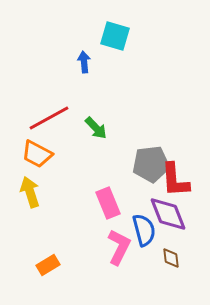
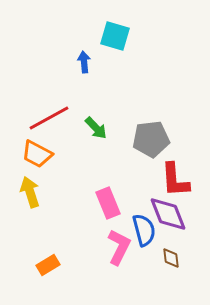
gray pentagon: moved 25 px up
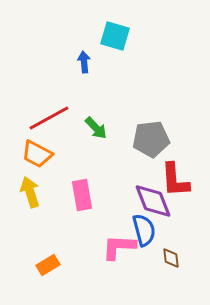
pink rectangle: moved 26 px left, 8 px up; rotated 12 degrees clockwise
purple diamond: moved 15 px left, 13 px up
pink L-shape: rotated 114 degrees counterclockwise
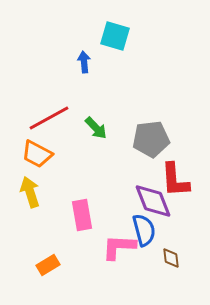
pink rectangle: moved 20 px down
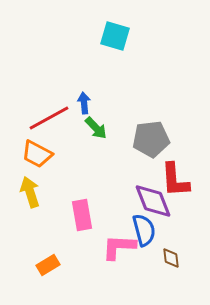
blue arrow: moved 41 px down
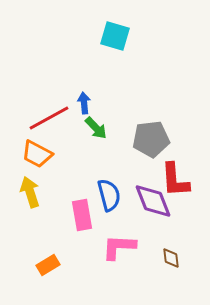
blue semicircle: moved 35 px left, 35 px up
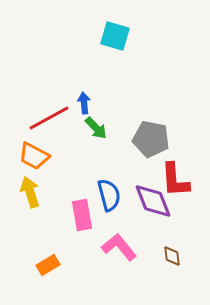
gray pentagon: rotated 18 degrees clockwise
orange trapezoid: moved 3 px left, 2 px down
pink L-shape: rotated 48 degrees clockwise
brown diamond: moved 1 px right, 2 px up
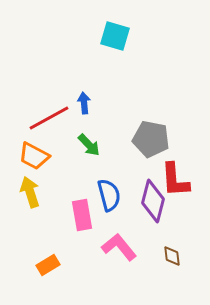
green arrow: moved 7 px left, 17 px down
purple diamond: rotated 36 degrees clockwise
